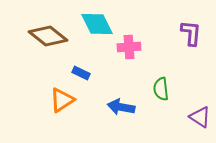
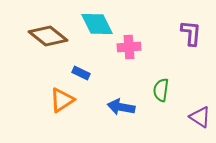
green semicircle: moved 1 px down; rotated 15 degrees clockwise
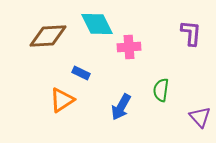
brown diamond: rotated 42 degrees counterclockwise
blue arrow: rotated 72 degrees counterclockwise
purple triangle: rotated 15 degrees clockwise
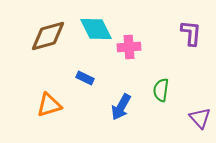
cyan diamond: moved 1 px left, 5 px down
brown diamond: rotated 12 degrees counterclockwise
blue rectangle: moved 4 px right, 5 px down
orange triangle: moved 13 px left, 5 px down; rotated 16 degrees clockwise
purple triangle: moved 1 px down
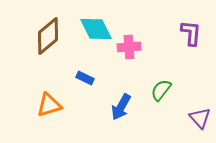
brown diamond: rotated 24 degrees counterclockwise
green semicircle: rotated 30 degrees clockwise
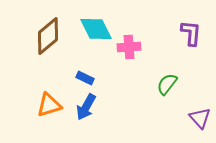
green semicircle: moved 6 px right, 6 px up
blue arrow: moved 35 px left
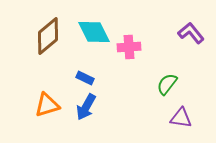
cyan diamond: moved 2 px left, 3 px down
purple L-shape: rotated 44 degrees counterclockwise
orange triangle: moved 2 px left
purple triangle: moved 19 px left; rotated 40 degrees counterclockwise
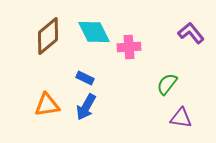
orange triangle: rotated 8 degrees clockwise
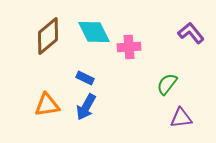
purple triangle: rotated 15 degrees counterclockwise
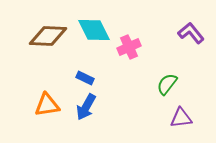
cyan diamond: moved 2 px up
brown diamond: rotated 42 degrees clockwise
pink cross: rotated 20 degrees counterclockwise
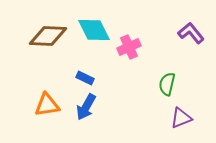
green semicircle: rotated 25 degrees counterclockwise
purple triangle: rotated 15 degrees counterclockwise
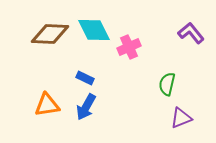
brown diamond: moved 2 px right, 2 px up
